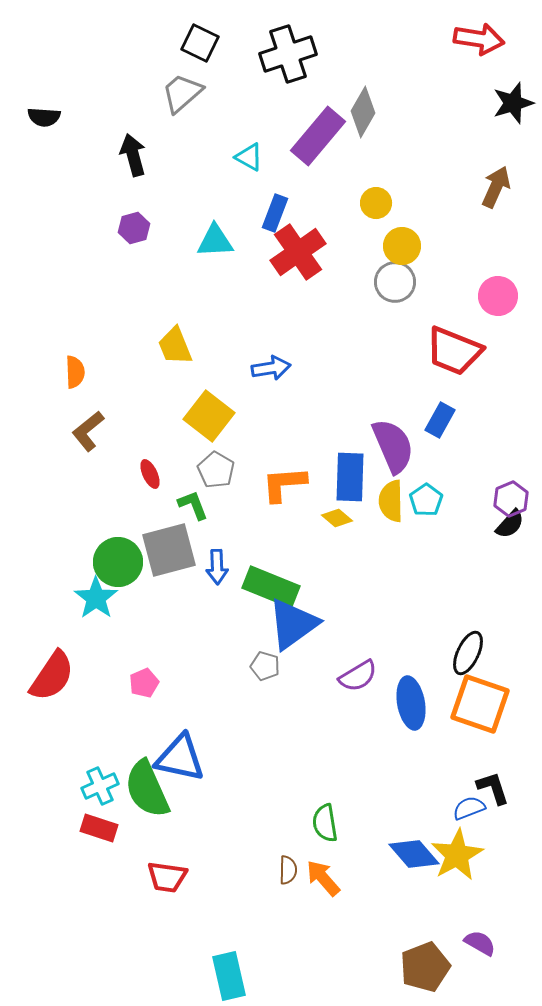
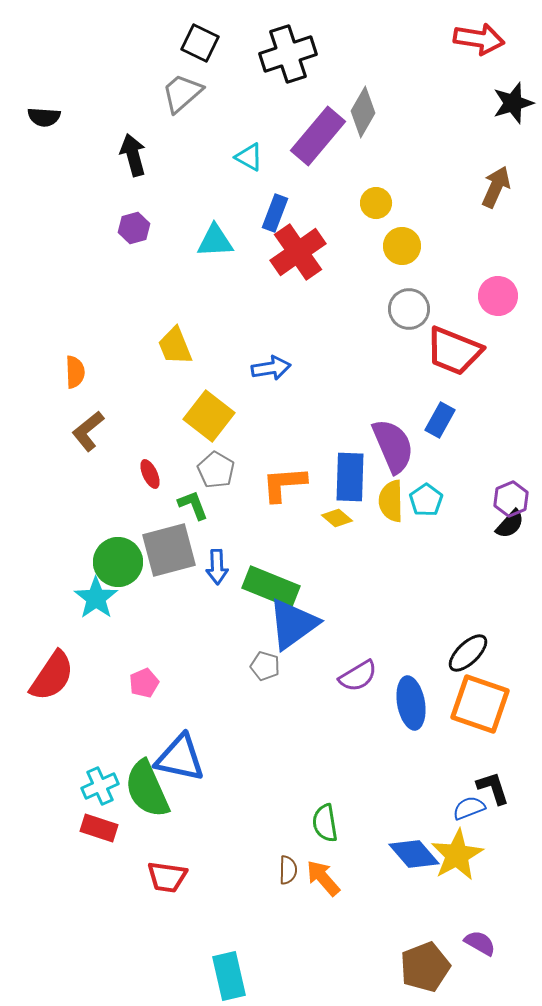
gray circle at (395, 282): moved 14 px right, 27 px down
black ellipse at (468, 653): rotated 21 degrees clockwise
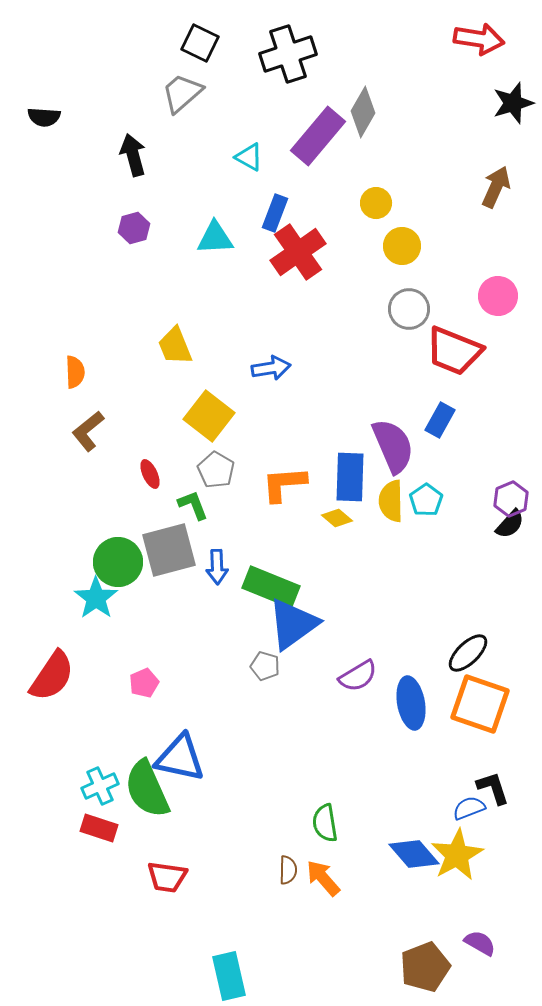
cyan triangle at (215, 241): moved 3 px up
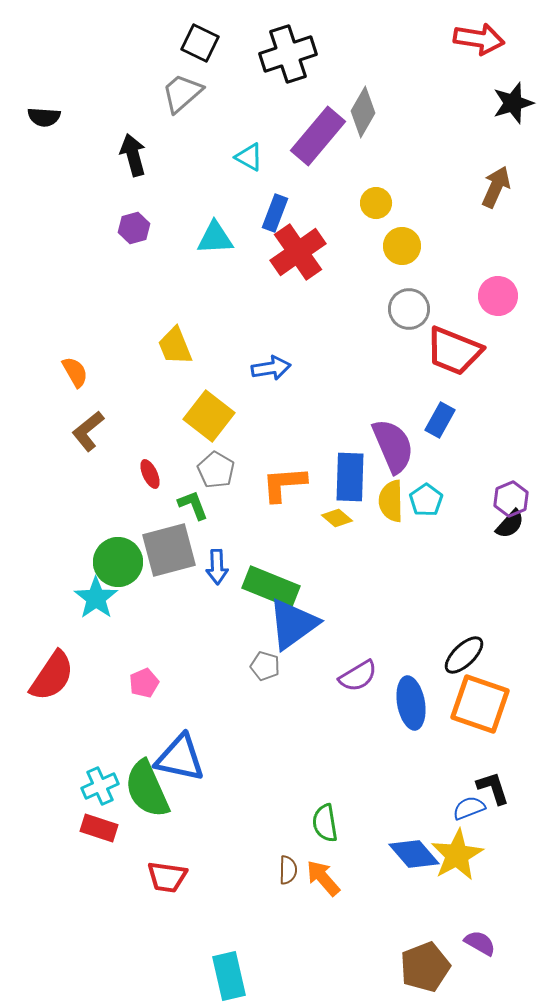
orange semicircle at (75, 372): rotated 28 degrees counterclockwise
black ellipse at (468, 653): moved 4 px left, 2 px down
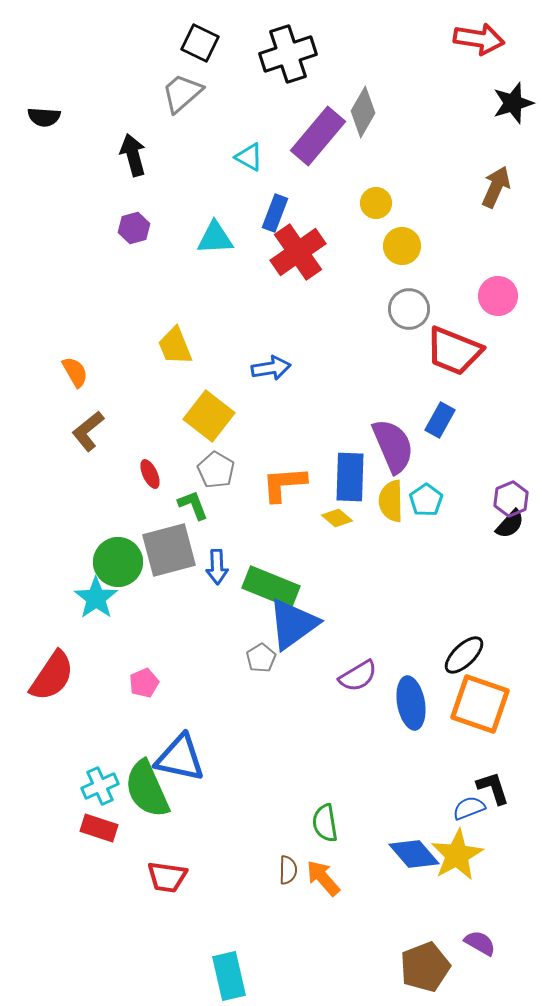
gray pentagon at (265, 666): moved 4 px left, 8 px up; rotated 24 degrees clockwise
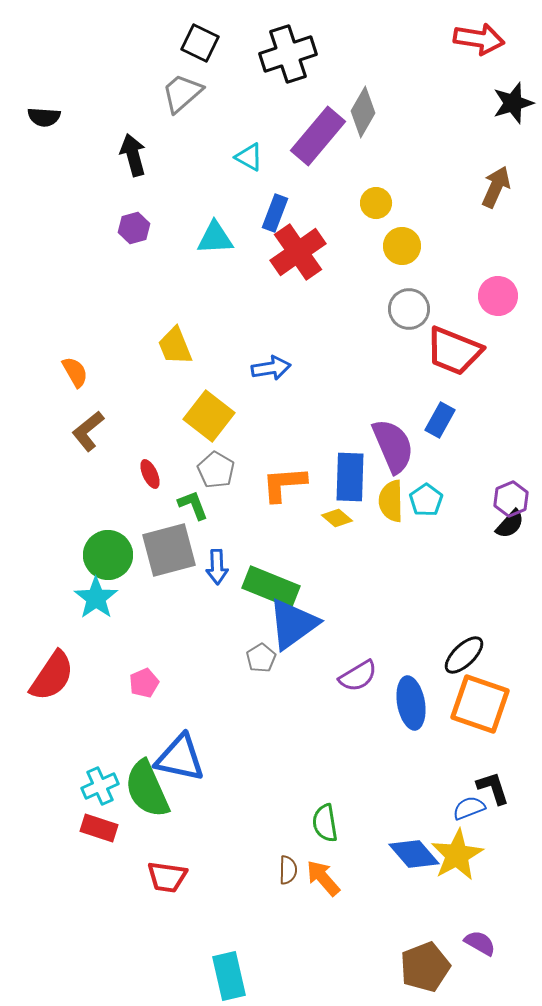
green circle at (118, 562): moved 10 px left, 7 px up
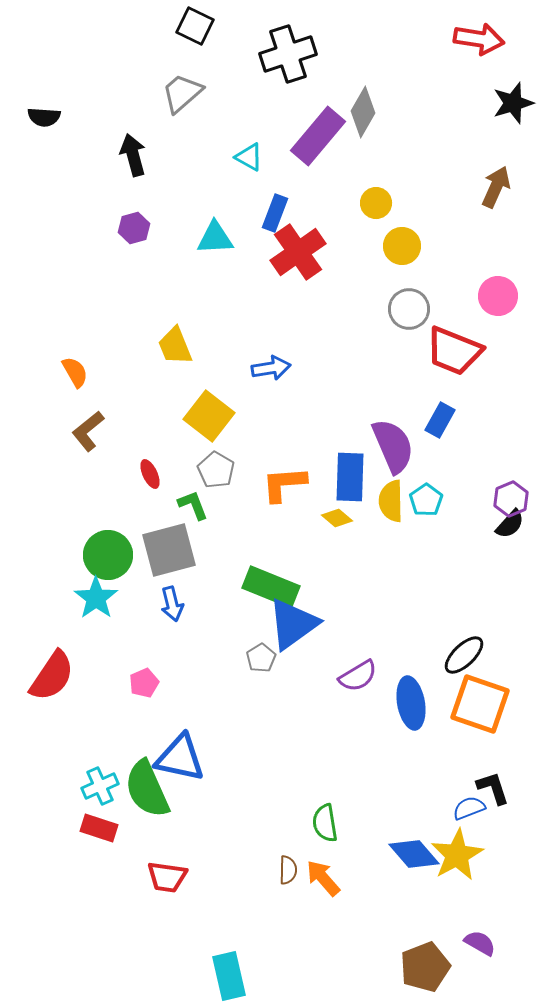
black square at (200, 43): moved 5 px left, 17 px up
blue arrow at (217, 567): moved 45 px left, 37 px down; rotated 12 degrees counterclockwise
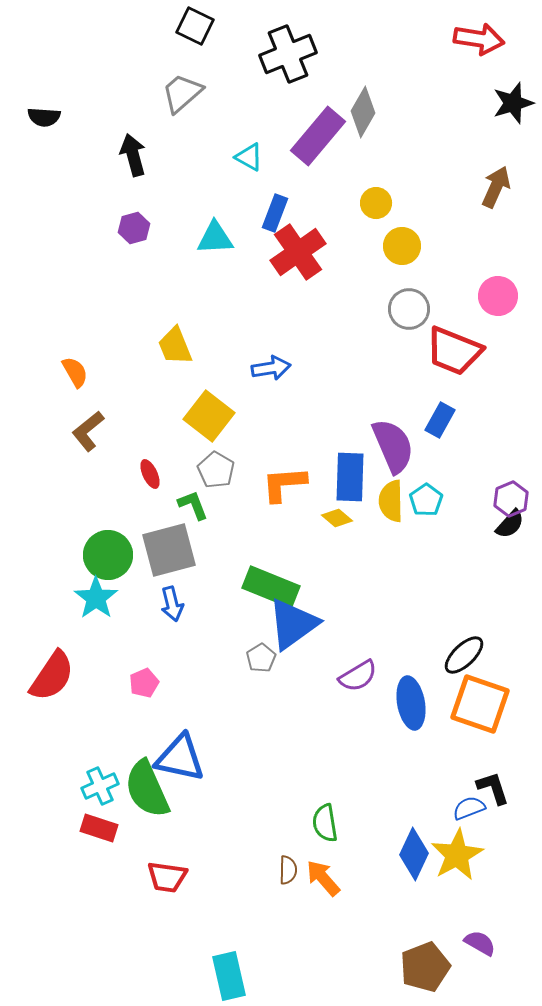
black cross at (288, 54): rotated 4 degrees counterclockwise
blue diamond at (414, 854): rotated 66 degrees clockwise
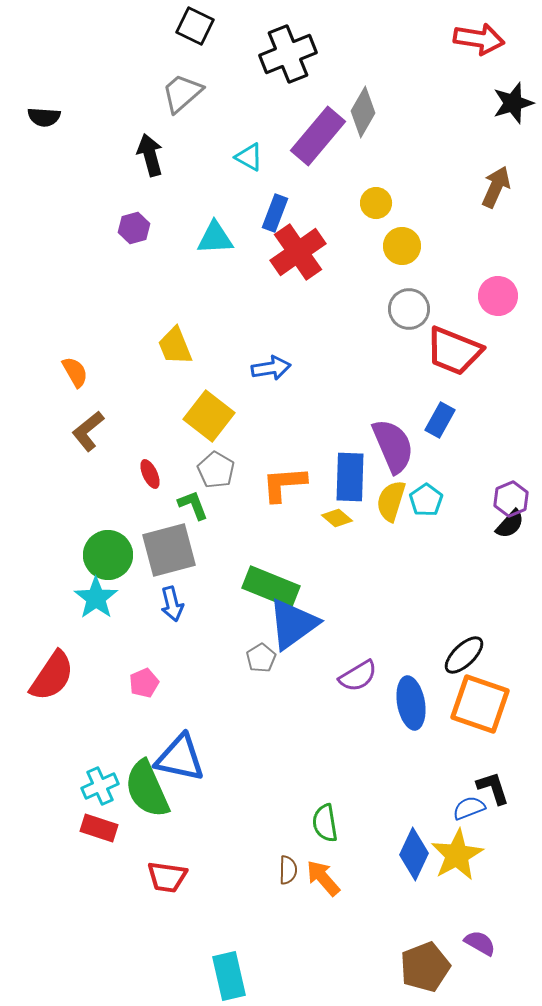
black arrow at (133, 155): moved 17 px right
yellow semicircle at (391, 501): rotated 18 degrees clockwise
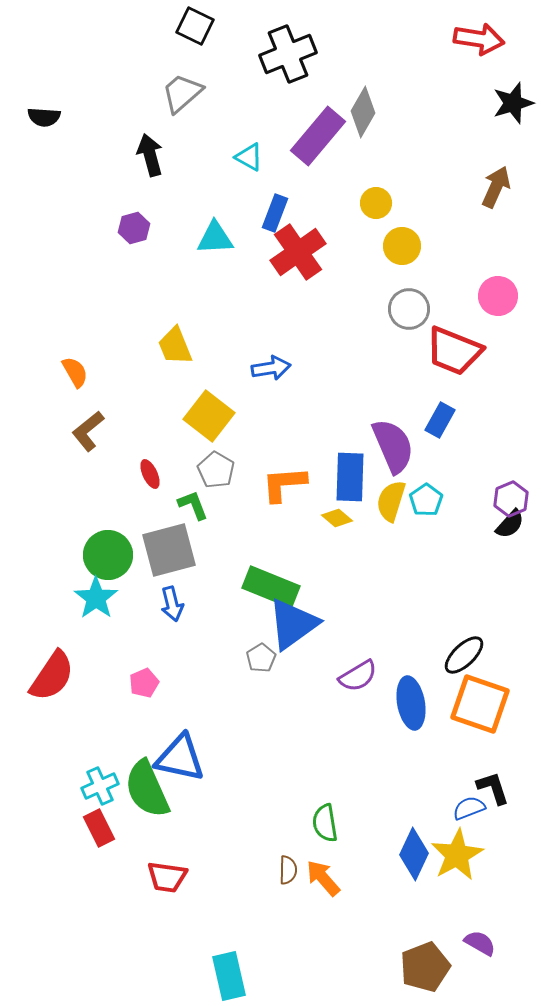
red rectangle at (99, 828): rotated 45 degrees clockwise
